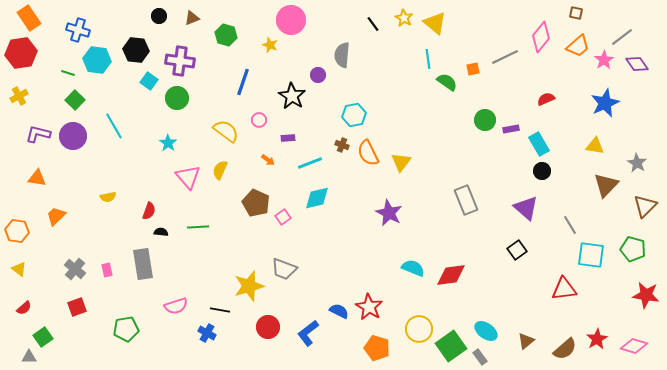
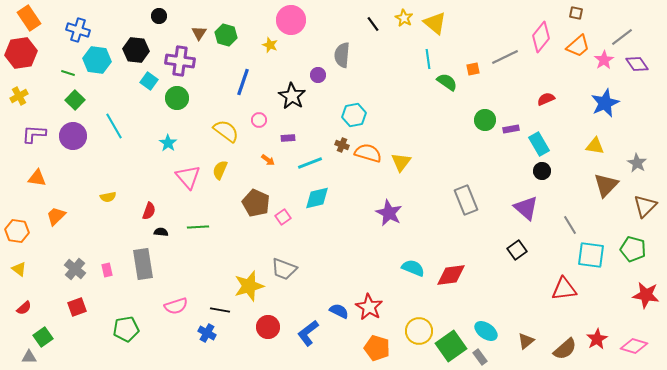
brown triangle at (192, 18): moved 7 px right, 15 px down; rotated 35 degrees counterclockwise
purple L-shape at (38, 134): moved 4 px left; rotated 10 degrees counterclockwise
orange semicircle at (368, 153): rotated 132 degrees clockwise
yellow circle at (419, 329): moved 2 px down
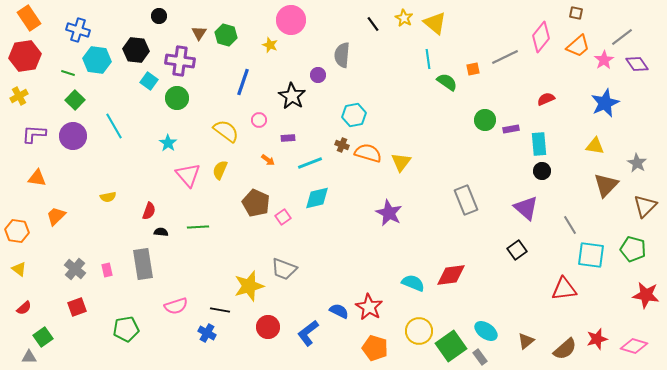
red hexagon at (21, 53): moved 4 px right, 3 px down
cyan rectangle at (539, 144): rotated 25 degrees clockwise
pink triangle at (188, 177): moved 2 px up
cyan semicircle at (413, 268): moved 15 px down
red star at (597, 339): rotated 15 degrees clockwise
orange pentagon at (377, 348): moved 2 px left
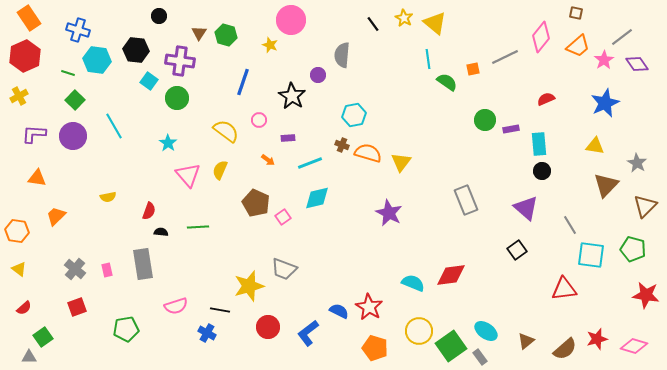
red hexagon at (25, 56): rotated 16 degrees counterclockwise
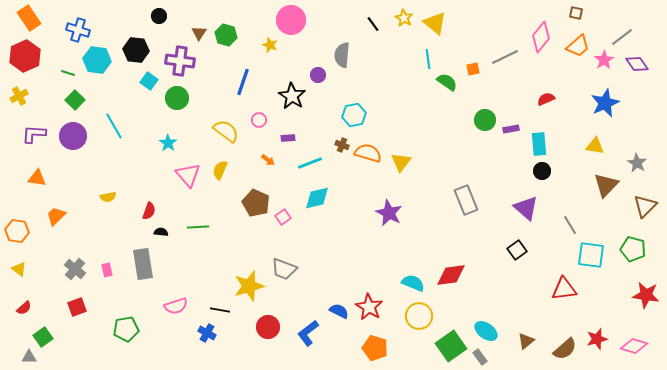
yellow circle at (419, 331): moved 15 px up
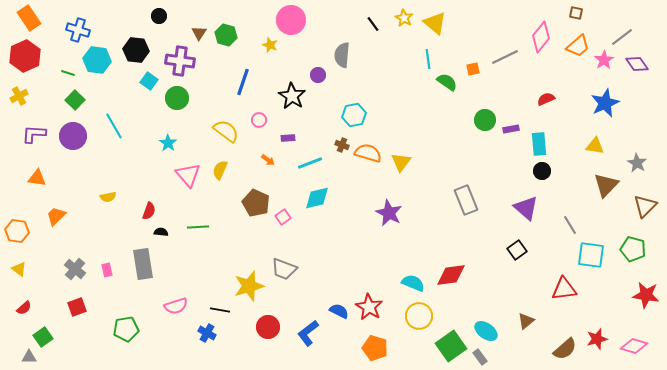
brown triangle at (526, 341): moved 20 px up
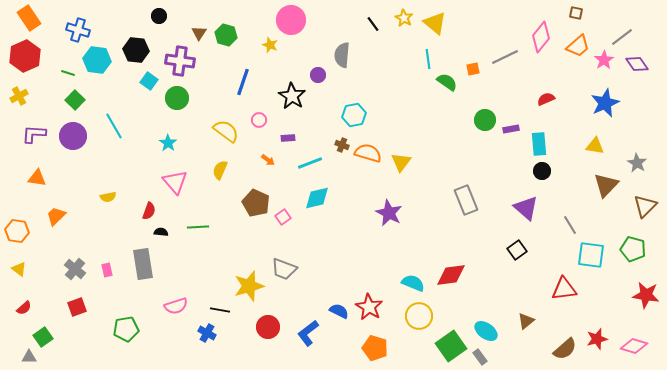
pink triangle at (188, 175): moved 13 px left, 7 px down
